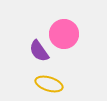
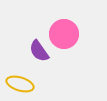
yellow ellipse: moved 29 px left
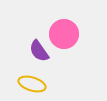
yellow ellipse: moved 12 px right
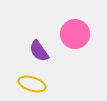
pink circle: moved 11 px right
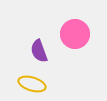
purple semicircle: rotated 15 degrees clockwise
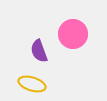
pink circle: moved 2 px left
